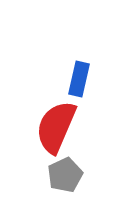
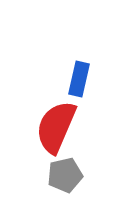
gray pentagon: rotated 12 degrees clockwise
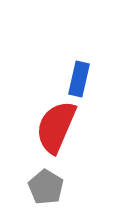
gray pentagon: moved 19 px left, 12 px down; rotated 28 degrees counterclockwise
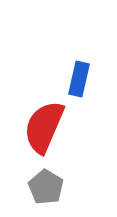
red semicircle: moved 12 px left
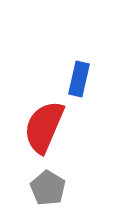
gray pentagon: moved 2 px right, 1 px down
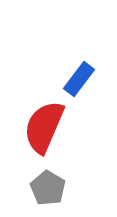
blue rectangle: rotated 24 degrees clockwise
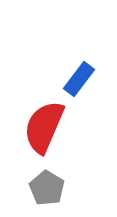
gray pentagon: moved 1 px left
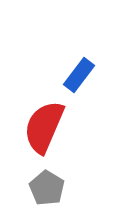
blue rectangle: moved 4 px up
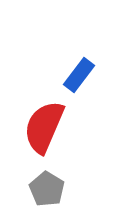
gray pentagon: moved 1 px down
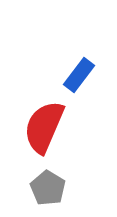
gray pentagon: moved 1 px right, 1 px up
